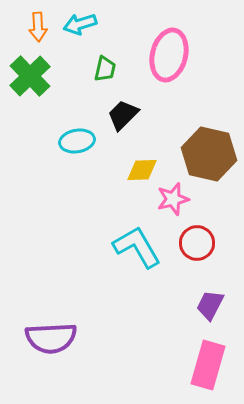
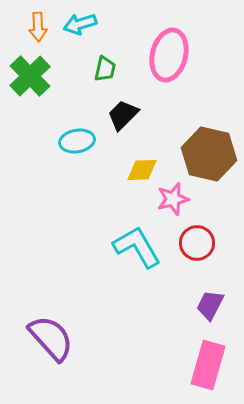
purple semicircle: rotated 129 degrees counterclockwise
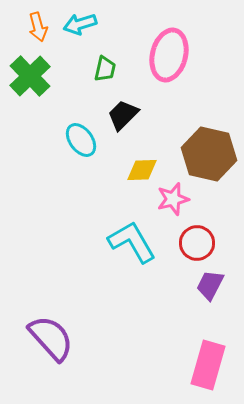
orange arrow: rotated 12 degrees counterclockwise
cyan ellipse: moved 4 px right, 1 px up; rotated 64 degrees clockwise
cyan L-shape: moved 5 px left, 5 px up
purple trapezoid: moved 20 px up
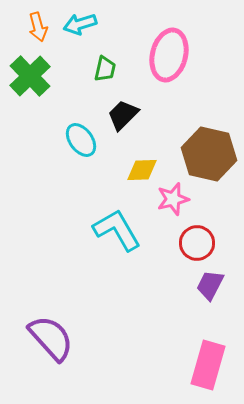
cyan L-shape: moved 15 px left, 12 px up
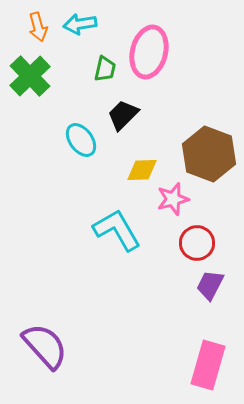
cyan arrow: rotated 8 degrees clockwise
pink ellipse: moved 20 px left, 3 px up
brown hexagon: rotated 8 degrees clockwise
purple semicircle: moved 6 px left, 8 px down
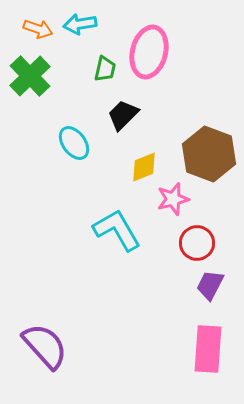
orange arrow: moved 2 px down; rotated 56 degrees counterclockwise
cyan ellipse: moved 7 px left, 3 px down
yellow diamond: moved 2 px right, 3 px up; rotated 20 degrees counterclockwise
pink rectangle: moved 16 px up; rotated 12 degrees counterclockwise
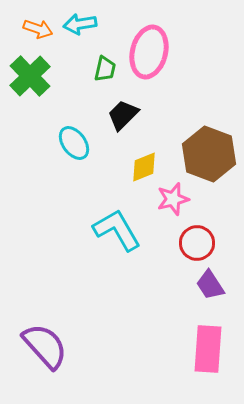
purple trapezoid: rotated 60 degrees counterclockwise
